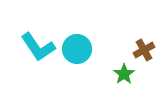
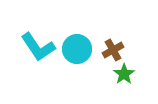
brown cross: moved 31 px left
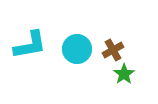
cyan L-shape: moved 8 px left, 2 px up; rotated 66 degrees counterclockwise
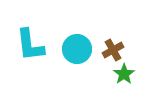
cyan L-shape: rotated 93 degrees clockwise
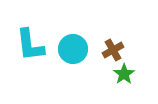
cyan circle: moved 4 px left
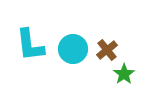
brown cross: moved 6 px left; rotated 10 degrees counterclockwise
